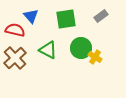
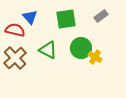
blue triangle: moved 1 px left, 1 px down
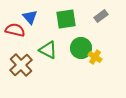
brown cross: moved 6 px right, 7 px down
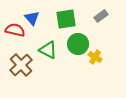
blue triangle: moved 2 px right, 1 px down
green circle: moved 3 px left, 4 px up
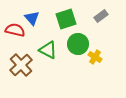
green square: rotated 10 degrees counterclockwise
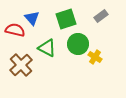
green triangle: moved 1 px left, 2 px up
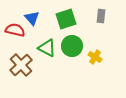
gray rectangle: rotated 48 degrees counterclockwise
green circle: moved 6 px left, 2 px down
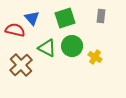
green square: moved 1 px left, 1 px up
